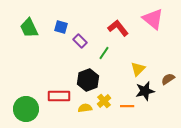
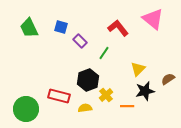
red rectangle: rotated 15 degrees clockwise
yellow cross: moved 2 px right, 6 px up
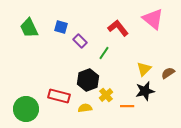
yellow triangle: moved 6 px right
brown semicircle: moved 6 px up
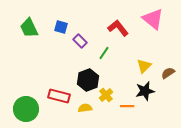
yellow triangle: moved 3 px up
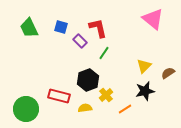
red L-shape: moved 20 px left; rotated 25 degrees clockwise
orange line: moved 2 px left, 3 px down; rotated 32 degrees counterclockwise
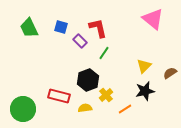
brown semicircle: moved 2 px right
green circle: moved 3 px left
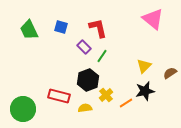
green trapezoid: moved 2 px down
purple rectangle: moved 4 px right, 6 px down
green line: moved 2 px left, 3 px down
orange line: moved 1 px right, 6 px up
